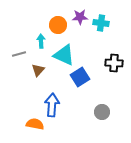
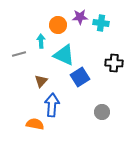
brown triangle: moved 3 px right, 11 px down
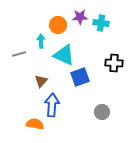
blue square: rotated 12 degrees clockwise
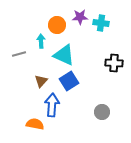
orange circle: moved 1 px left
blue square: moved 11 px left, 4 px down; rotated 12 degrees counterclockwise
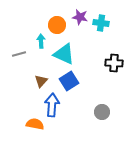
purple star: rotated 14 degrees clockwise
cyan triangle: moved 1 px up
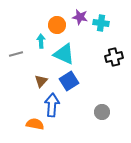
gray line: moved 3 px left
black cross: moved 6 px up; rotated 18 degrees counterclockwise
